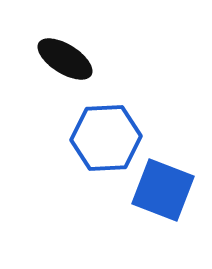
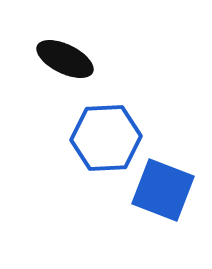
black ellipse: rotated 6 degrees counterclockwise
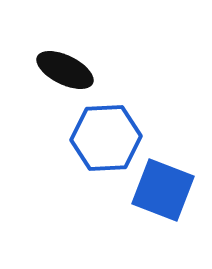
black ellipse: moved 11 px down
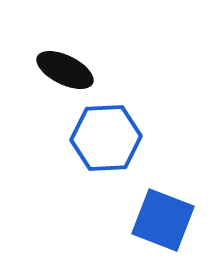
blue square: moved 30 px down
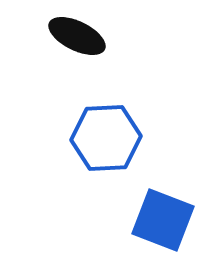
black ellipse: moved 12 px right, 34 px up
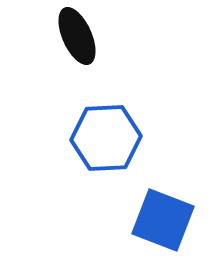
black ellipse: rotated 40 degrees clockwise
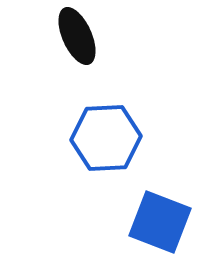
blue square: moved 3 px left, 2 px down
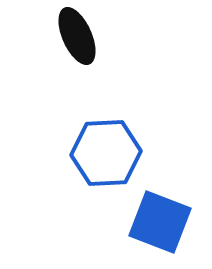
blue hexagon: moved 15 px down
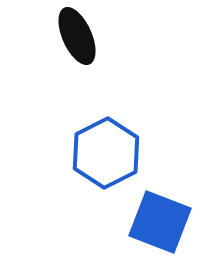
blue hexagon: rotated 24 degrees counterclockwise
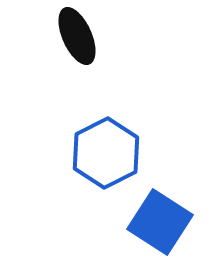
blue square: rotated 12 degrees clockwise
